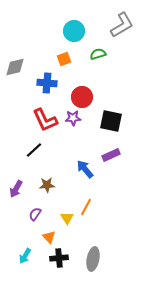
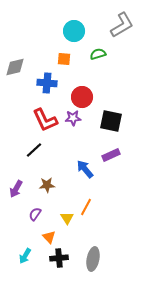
orange square: rotated 24 degrees clockwise
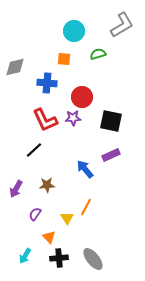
gray ellipse: rotated 50 degrees counterclockwise
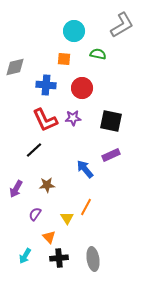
green semicircle: rotated 28 degrees clockwise
blue cross: moved 1 px left, 2 px down
red circle: moved 9 px up
gray ellipse: rotated 30 degrees clockwise
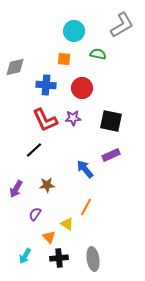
yellow triangle: moved 6 px down; rotated 24 degrees counterclockwise
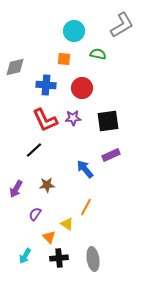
black square: moved 3 px left; rotated 20 degrees counterclockwise
